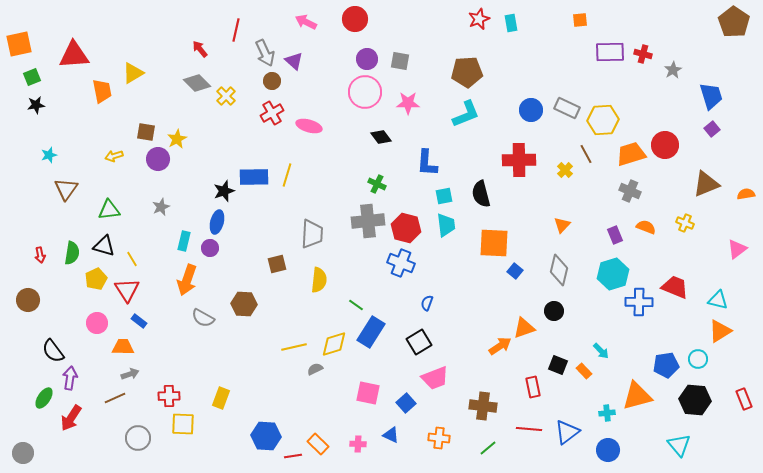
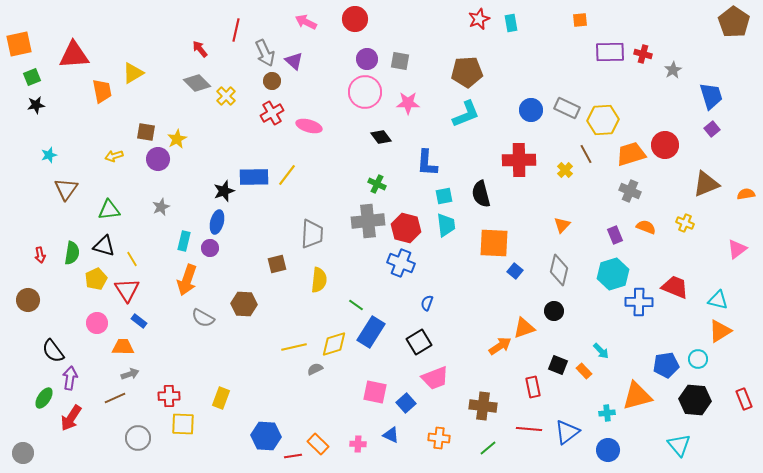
yellow line at (287, 175): rotated 20 degrees clockwise
pink square at (368, 393): moved 7 px right, 1 px up
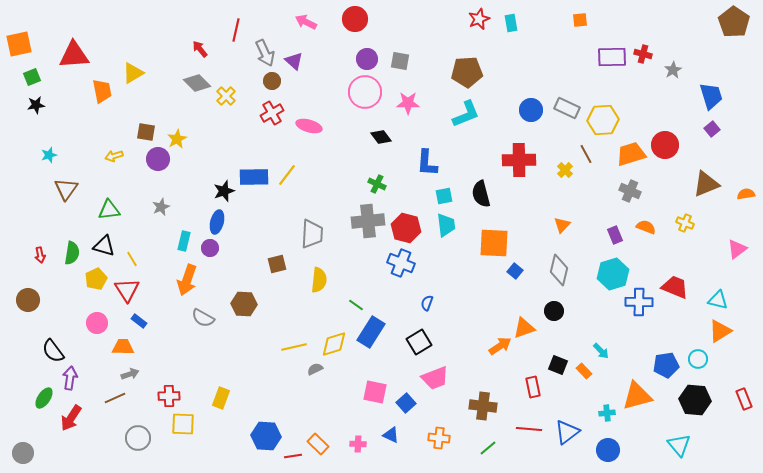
purple rectangle at (610, 52): moved 2 px right, 5 px down
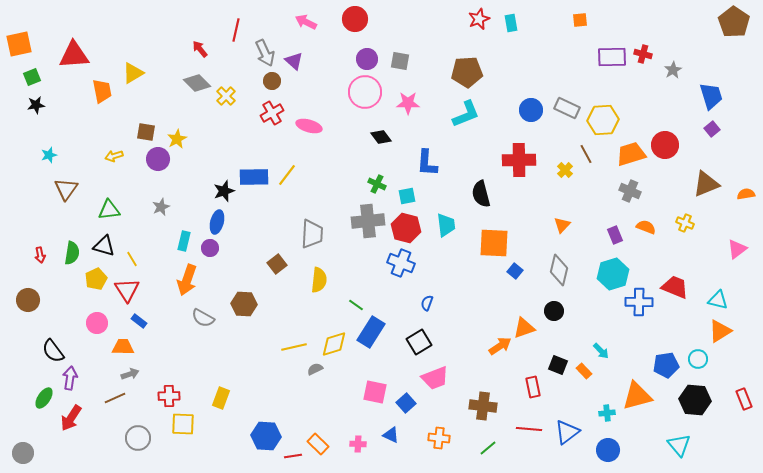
cyan square at (444, 196): moved 37 px left
brown square at (277, 264): rotated 24 degrees counterclockwise
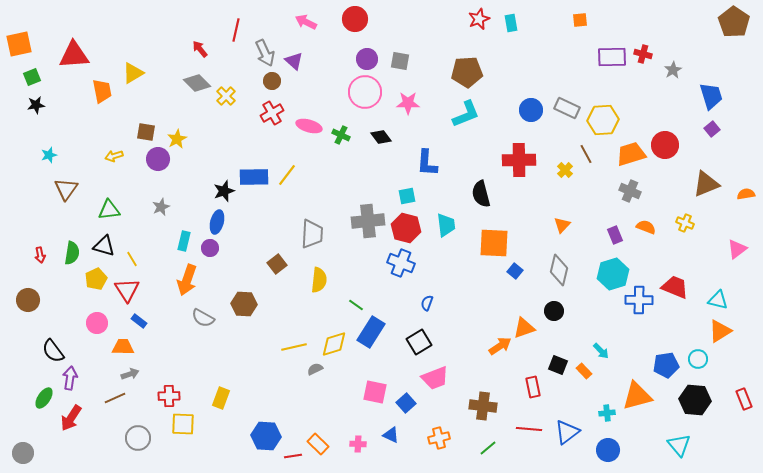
green cross at (377, 184): moved 36 px left, 49 px up
blue cross at (639, 302): moved 2 px up
orange cross at (439, 438): rotated 20 degrees counterclockwise
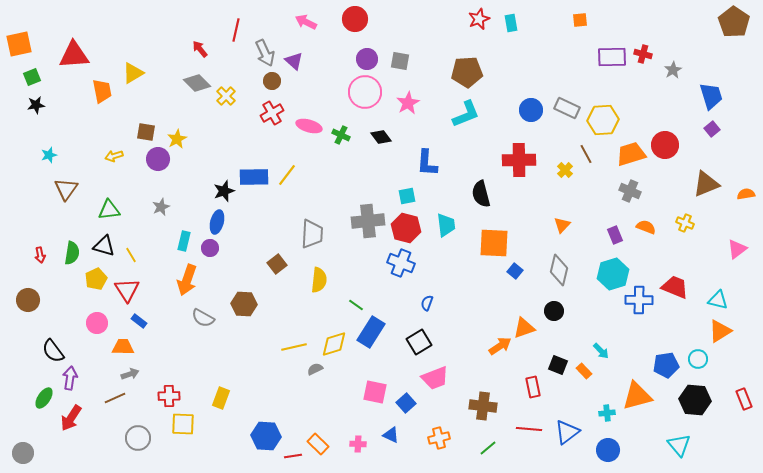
pink star at (408, 103): rotated 30 degrees counterclockwise
yellow line at (132, 259): moved 1 px left, 4 px up
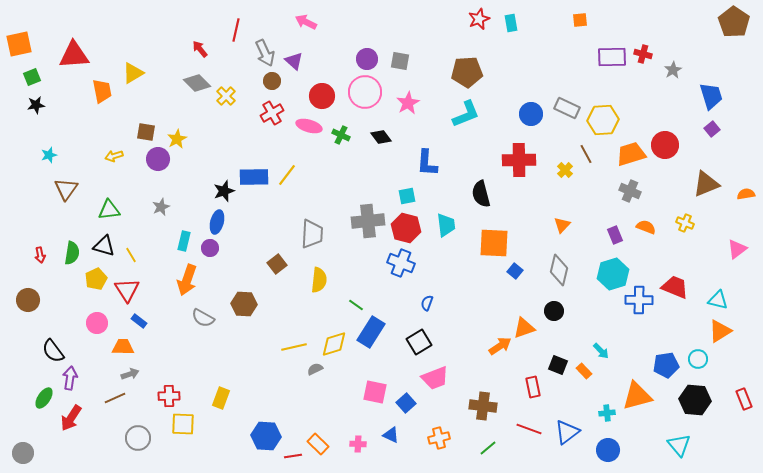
red circle at (355, 19): moved 33 px left, 77 px down
blue circle at (531, 110): moved 4 px down
red line at (529, 429): rotated 15 degrees clockwise
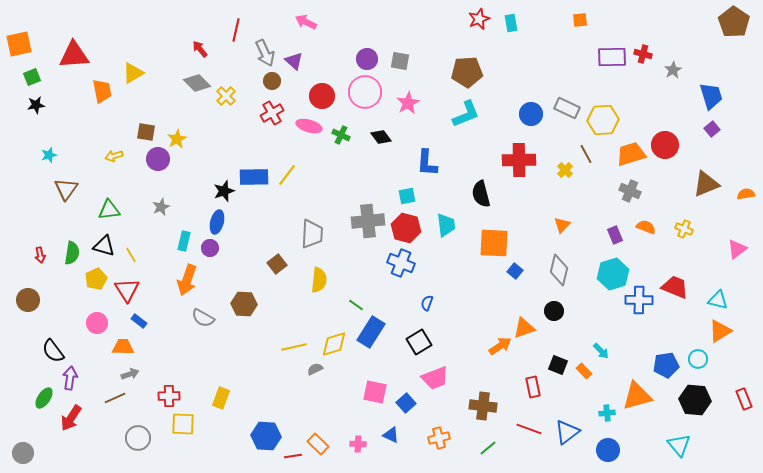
yellow cross at (685, 223): moved 1 px left, 6 px down
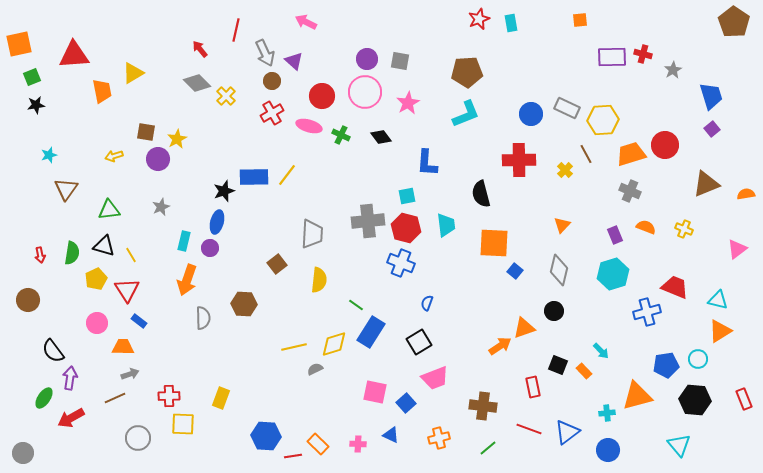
blue cross at (639, 300): moved 8 px right, 12 px down; rotated 16 degrees counterclockwise
gray semicircle at (203, 318): rotated 120 degrees counterclockwise
red arrow at (71, 418): rotated 28 degrees clockwise
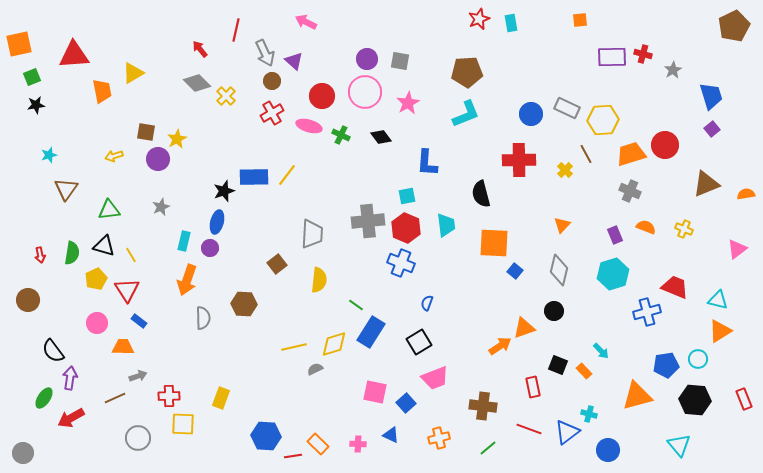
brown pentagon at (734, 22): moved 4 px down; rotated 12 degrees clockwise
red hexagon at (406, 228): rotated 8 degrees clockwise
gray arrow at (130, 374): moved 8 px right, 2 px down
cyan cross at (607, 413): moved 18 px left, 1 px down; rotated 21 degrees clockwise
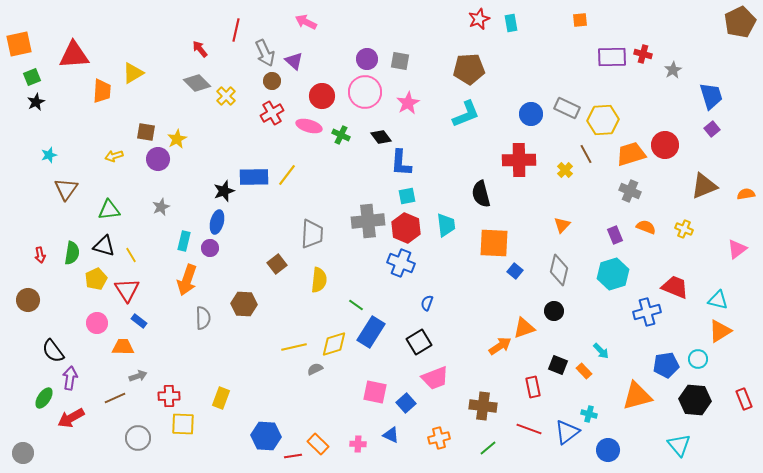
brown pentagon at (734, 26): moved 6 px right, 4 px up
brown pentagon at (467, 72): moved 2 px right, 3 px up
orange trapezoid at (102, 91): rotated 15 degrees clockwise
black star at (36, 105): moved 3 px up; rotated 18 degrees counterclockwise
blue L-shape at (427, 163): moved 26 px left
brown triangle at (706, 184): moved 2 px left, 2 px down
